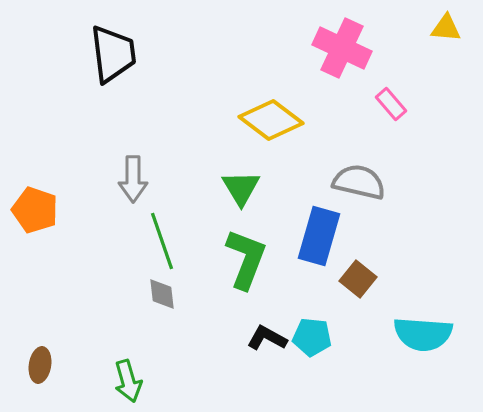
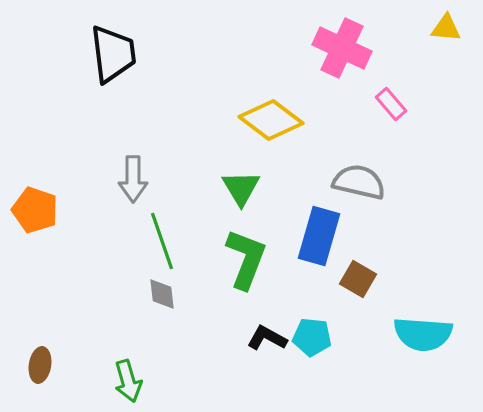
brown square: rotated 9 degrees counterclockwise
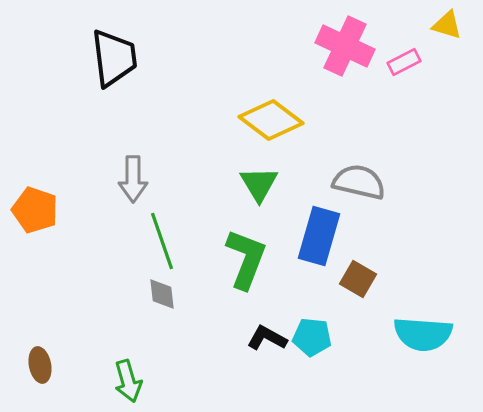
yellow triangle: moved 1 px right, 3 px up; rotated 12 degrees clockwise
pink cross: moved 3 px right, 2 px up
black trapezoid: moved 1 px right, 4 px down
pink rectangle: moved 13 px right, 42 px up; rotated 76 degrees counterclockwise
green triangle: moved 18 px right, 4 px up
brown ellipse: rotated 20 degrees counterclockwise
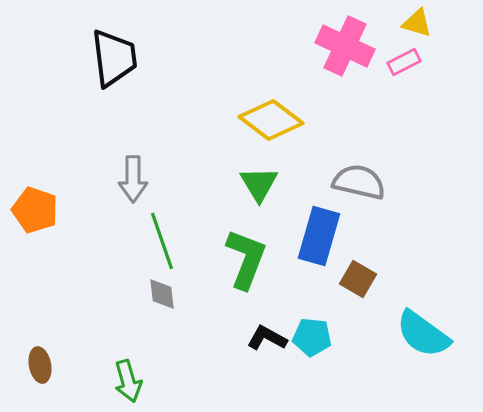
yellow triangle: moved 30 px left, 2 px up
cyan semicircle: rotated 32 degrees clockwise
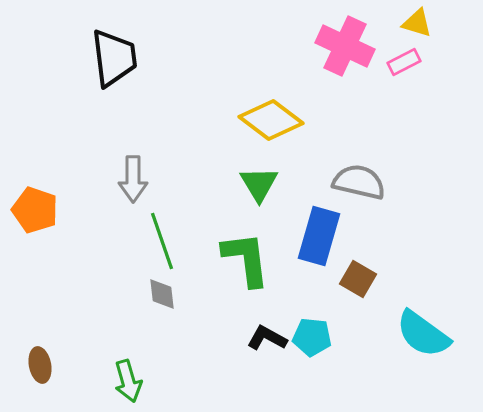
green L-shape: rotated 28 degrees counterclockwise
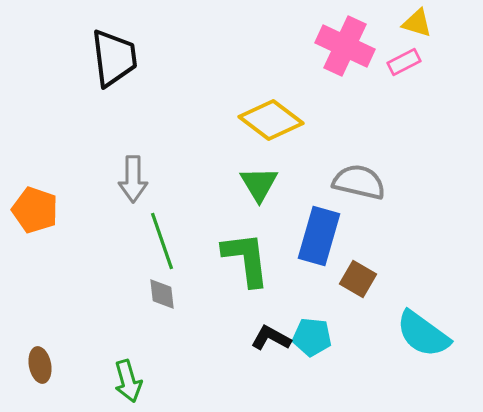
black L-shape: moved 4 px right
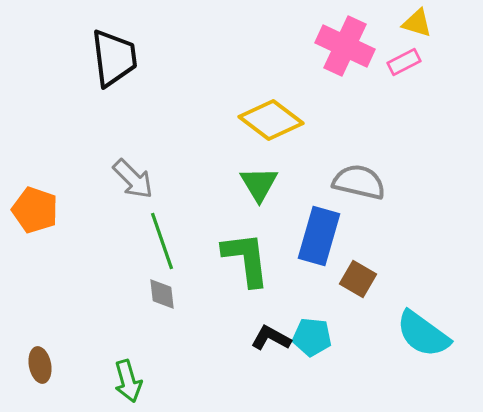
gray arrow: rotated 45 degrees counterclockwise
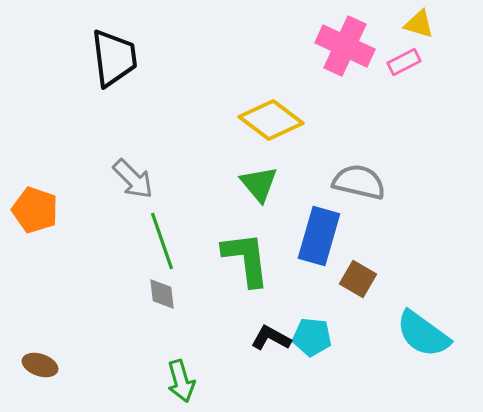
yellow triangle: moved 2 px right, 1 px down
green triangle: rotated 9 degrees counterclockwise
brown ellipse: rotated 60 degrees counterclockwise
green arrow: moved 53 px right
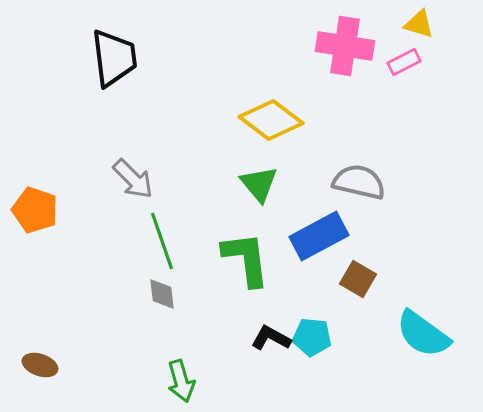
pink cross: rotated 16 degrees counterclockwise
blue rectangle: rotated 46 degrees clockwise
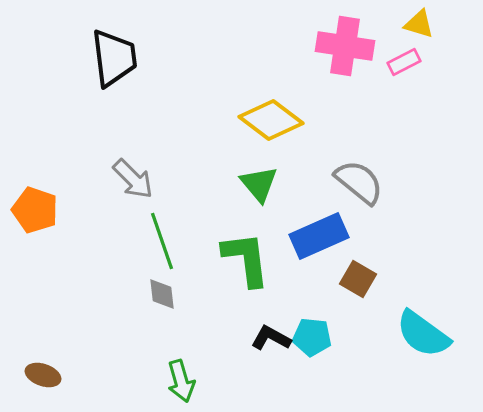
gray semicircle: rotated 26 degrees clockwise
blue rectangle: rotated 4 degrees clockwise
brown ellipse: moved 3 px right, 10 px down
